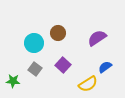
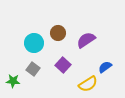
purple semicircle: moved 11 px left, 2 px down
gray square: moved 2 px left
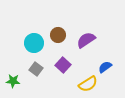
brown circle: moved 2 px down
gray square: moved 3 px right
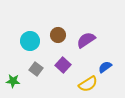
cyan circle: moved 4 px left, 2 px up
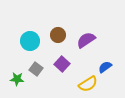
purple square: moved 1 px left, 1 px up
green star: moved 4 px right, 2 px up
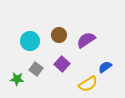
brown circle: moved 1 px right
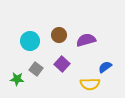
purple semicircle: rotated 18 degrees clockwise
yellow semicircle: moved 2 px right; rotated 30 degrees clockwise
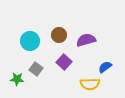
purple square: moved 2 px right, 2 px up
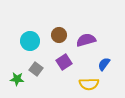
purple square: rotated 14 degrees clockwise
blue semicircle: moved 1 px left, 3 px up; rotated 16 degrees counterclockwise
yellow semicircle: moved 1 px left
